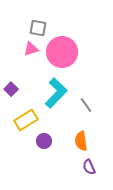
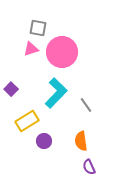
yellow rectangle: moved 1 px right, 1 px down
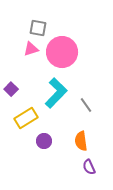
yellow rectangle: moved 1 px left, 3 px up
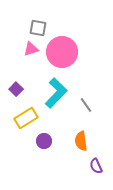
purple square: moved 5 px right
purple semicircle: moved 7 px right, 1 px up
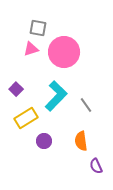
pink circle: moved 2 px right
cyan L-shape: moved 3 px down
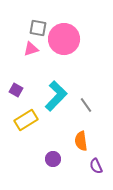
pink circle: moved 13 px up
purple square: moved 1 px down; rotated 16 degrees counterclockwise
yellow rectangle: moved 2 px down
purple circle: moved 9 px right, 18 px down
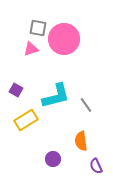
cyan L-shape: rotated 32 degrees clockwise
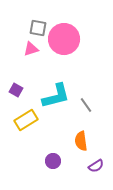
purple circle: moved 2 px down
purple semicircle: rotated 98 degrees counterclockwise
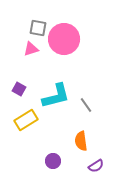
purple square: moved 3 px right, 1 px up
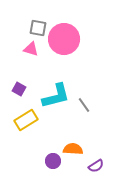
pink triangle: rotated 35 degrees clockwise
gray line: moved 2 px left
orange semicircle: moved 8 px left, 8 px down; rotated 102 degrees clockwise
